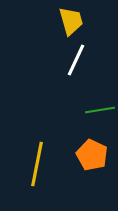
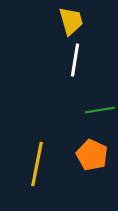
white line: moved 1 px left; rotated 16 degrees counterclockwise
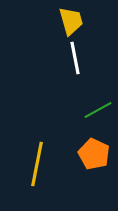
white line: moved 2 px up; rotated 20 degrees counterclockwise
green line: moved 2 px left; rotated 20 degrees counterclockwise
orange pentagon: moved 2 px right, 1 px up
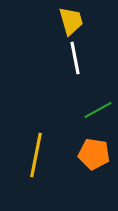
orange pentagon: rotated 16 degrees counterclockwise
yellow line: moved 1 px left, 9 px up
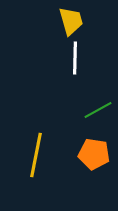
white line: rotated 12 degrees clockwise
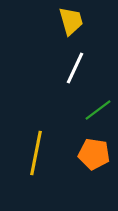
white line: moved 10 px down; rotated 24 degrees clockwise
green line: rotated 8 degrees counterclockwise
yellow line: moved 2 px up
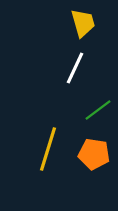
yellow trapezoid: moved 12 px right, 2 px down
yellow line: moved 12 px right, 4 px up; rotated 6 degrees clockwise
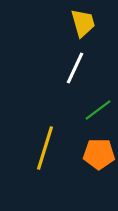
yellow line: moved 3 px left, 1 px up
orange pentagon: moved 5 px right; rotated 8 degrees counterclockwise
